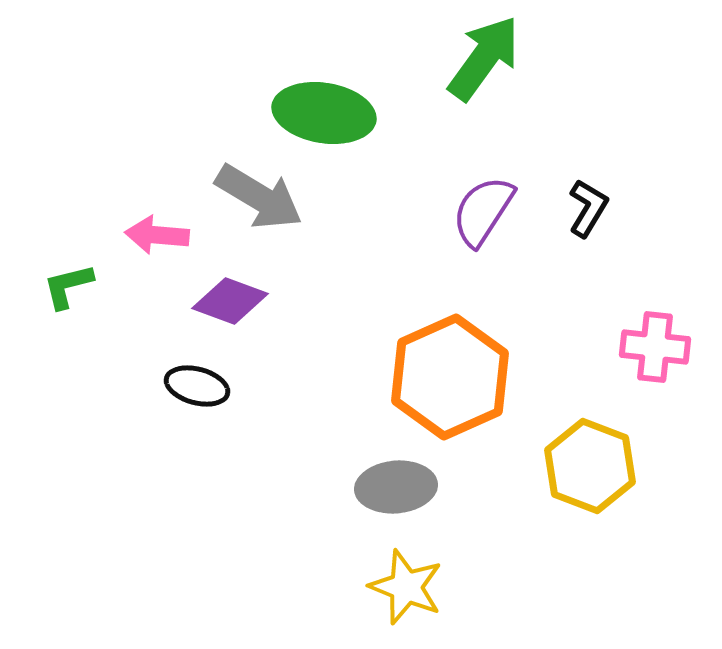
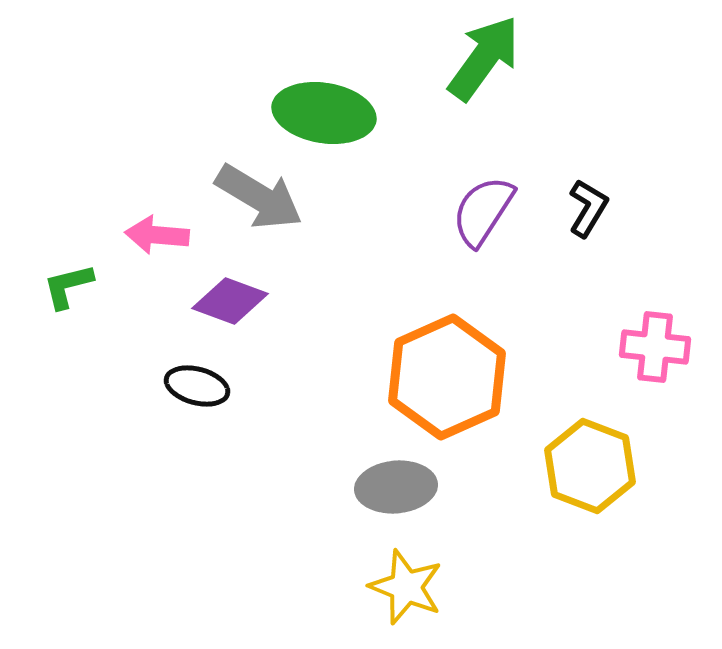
orange hexagon: moved 3 px left
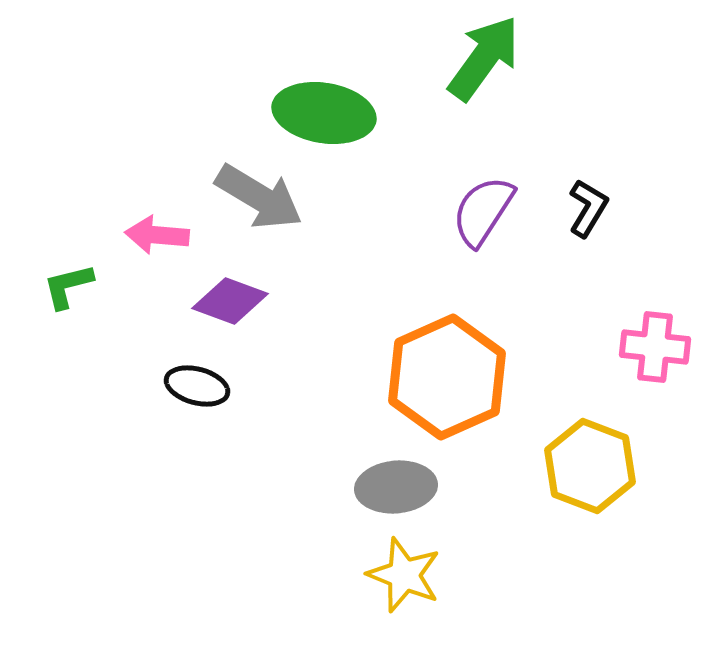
yellow star: moved 2 px left, 12 px up
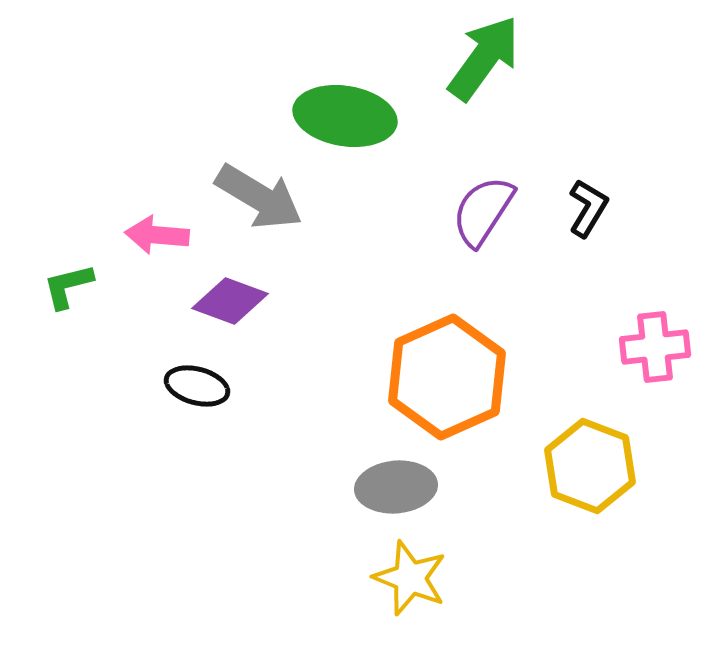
green ellipse: moved 21 px right, 3 px down
pink cross: rotated 12 degrees counterclockwise
yellow star: moved 6 px right, 3 px down
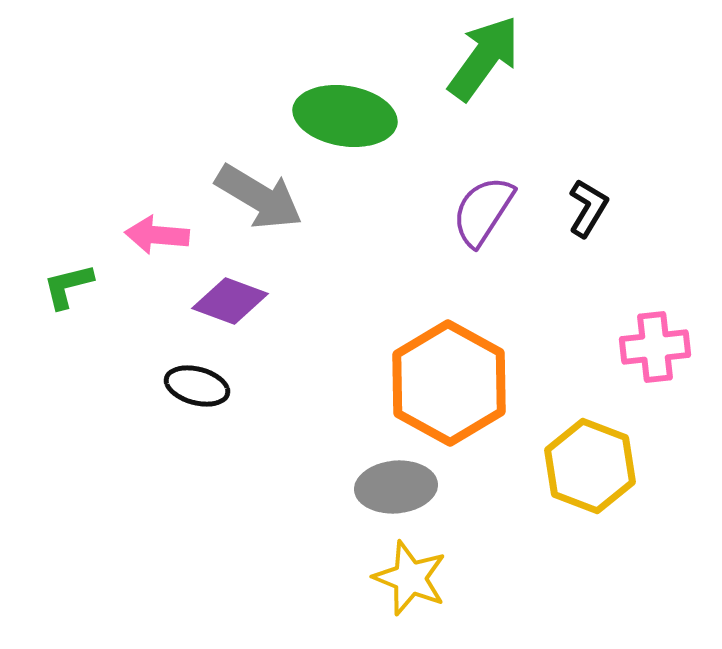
orange hexagon: moved 2 px right, 6 px down; rotated 7 degrees counterclockwise
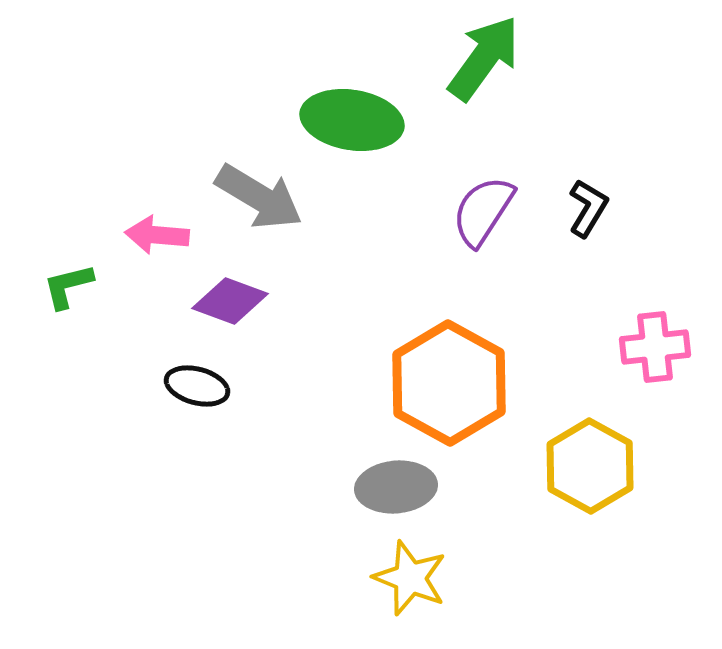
green ellipse: moved 7 px right, 4 px down
yellow hexagon: rotated 8 degrees clockwise
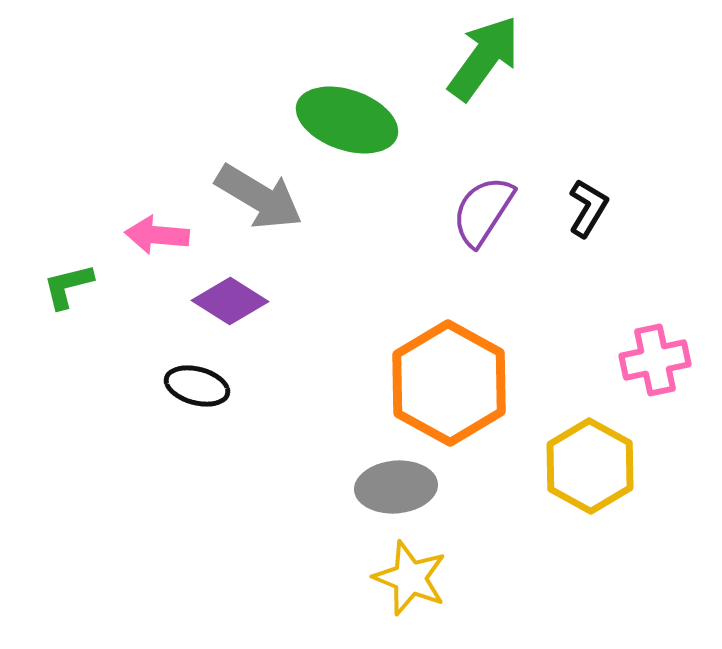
green ellipse: moved 5 px left; rotated 10 degrees clockwise
purple diamond: rotated 12 degrees clockwise
pink cross: moved 13 px down; rotated 6 degrees counterclockwise
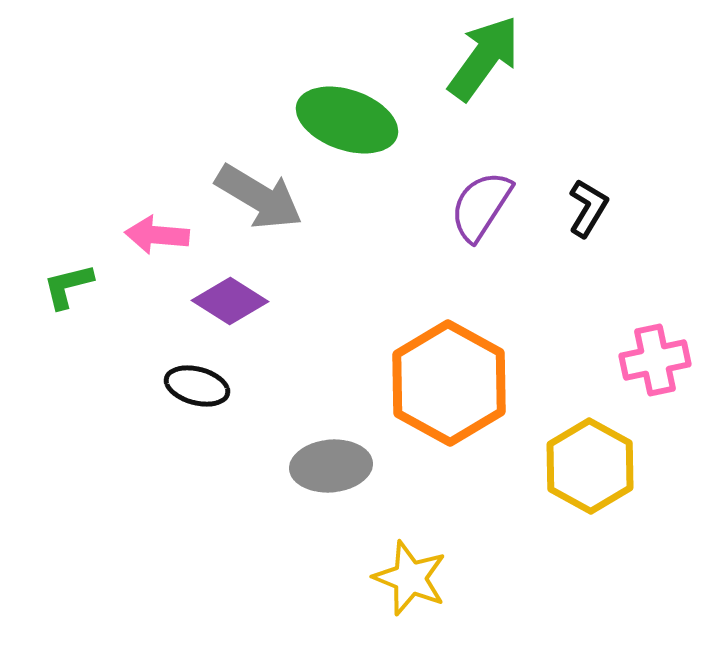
purple semicircle: moved 2 px left, 5 px up
gray ellipse: moved 65 px left, 21 px up
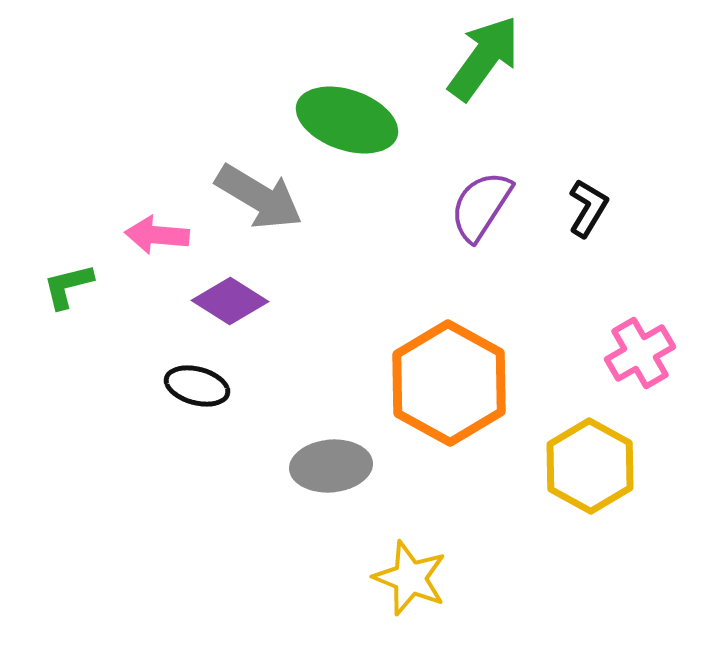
pink cross: moved 15 px left, 7 px up; rotated 18 degrees counterclockwise
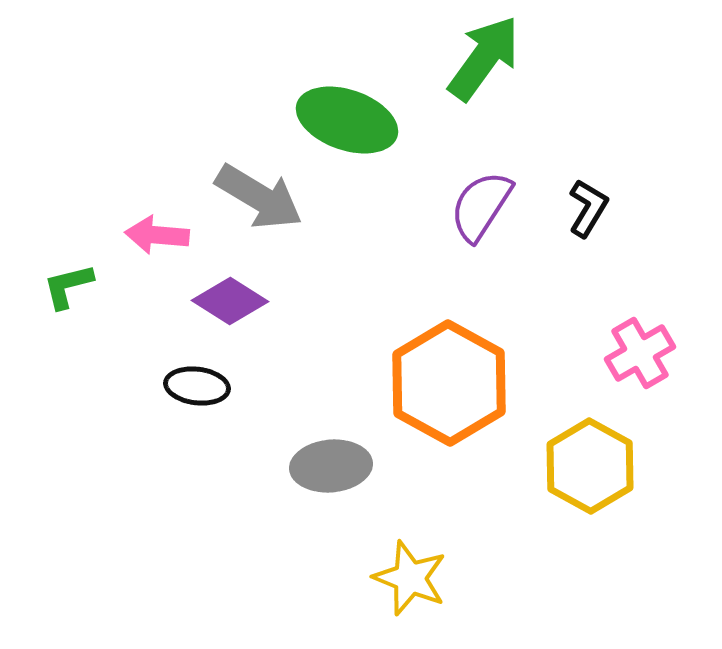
black ellipse: rotated 8 degrees counterclockwise
